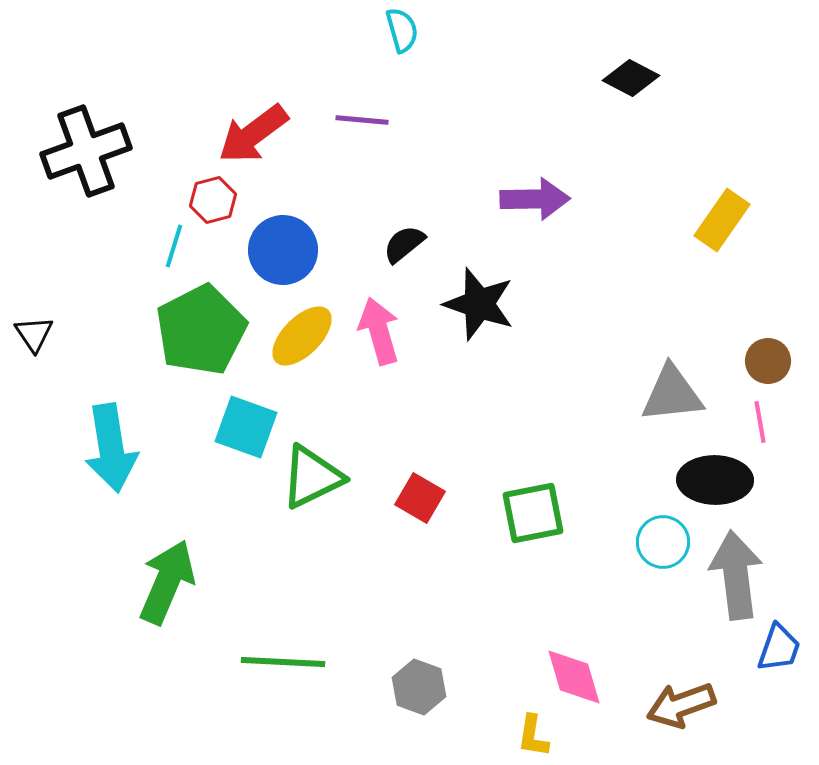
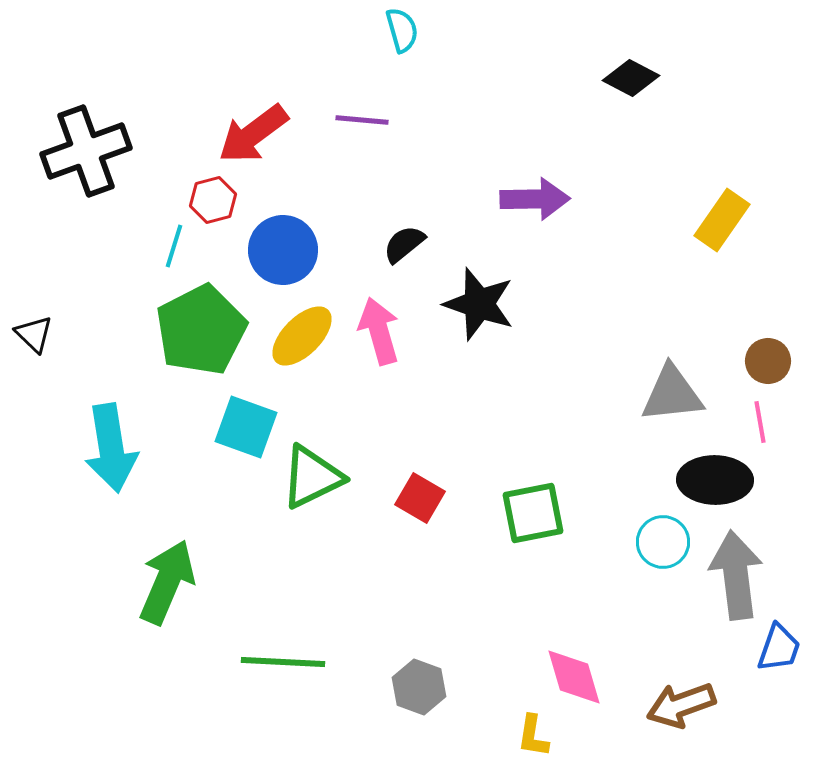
black triangle: rotated 12 degrees counterclockwise
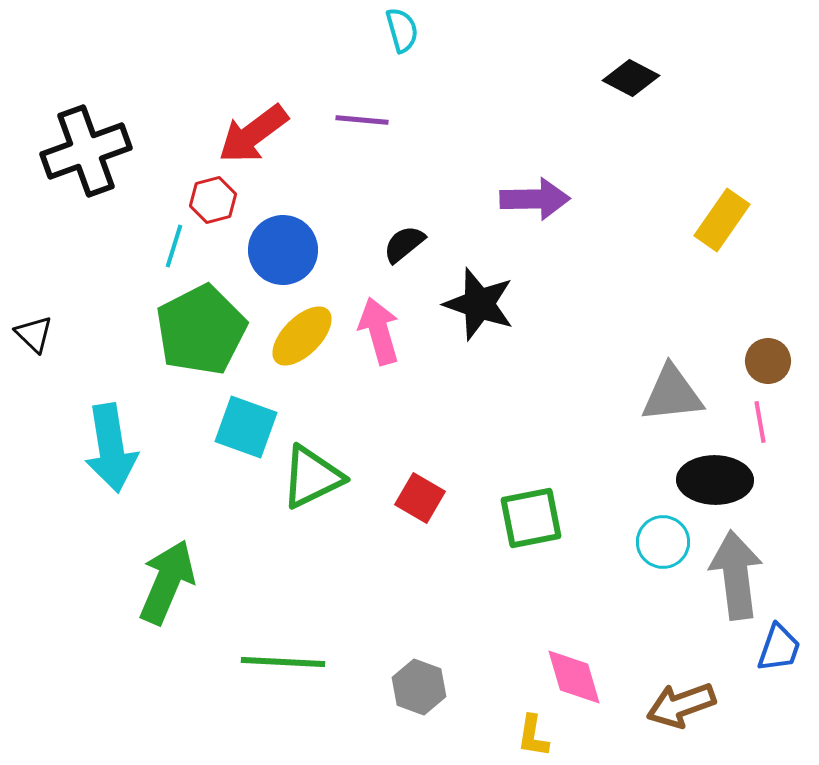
green square: moved 2 px left, 5 px down
